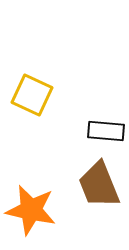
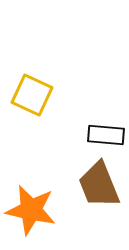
black rectangle: moved 4 px down
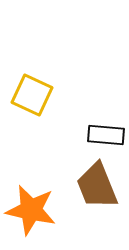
brown trapezoid: moved 2 px left, 1 px down
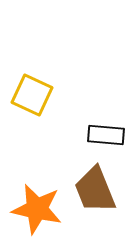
brown trapezoid: moved 2 px left, 4 px down
orange star: moved 6 px right, 1 px up
